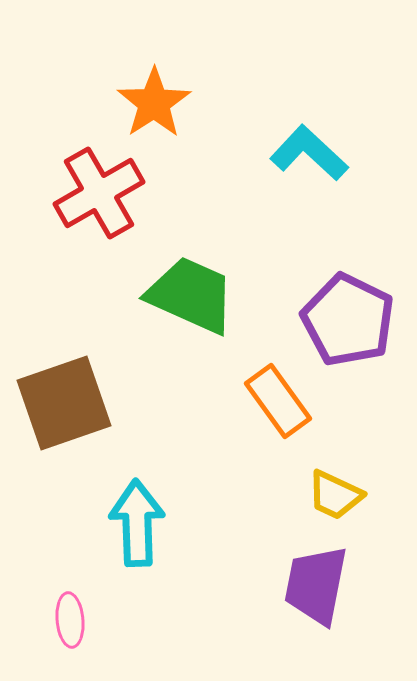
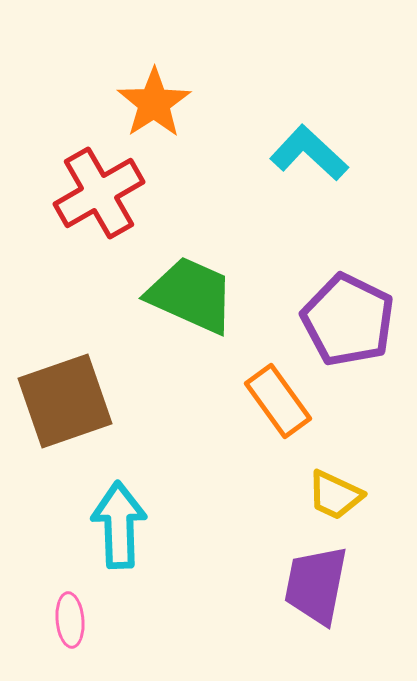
brown square: moved 1 px right, 2 px up
cyan arrow: moved 18 px left, 2 px down
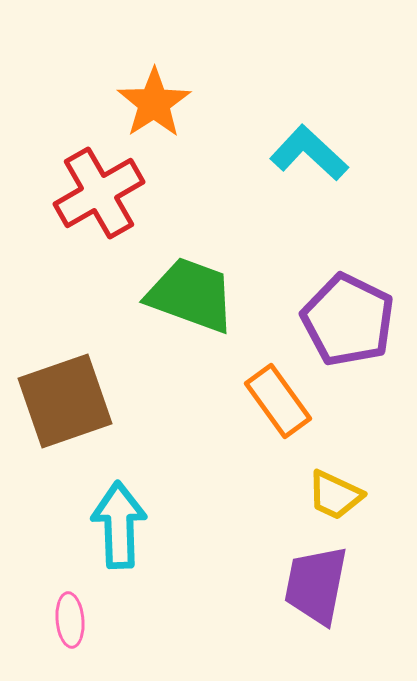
green trapezoid: rotated 4 degrees counterclockwise
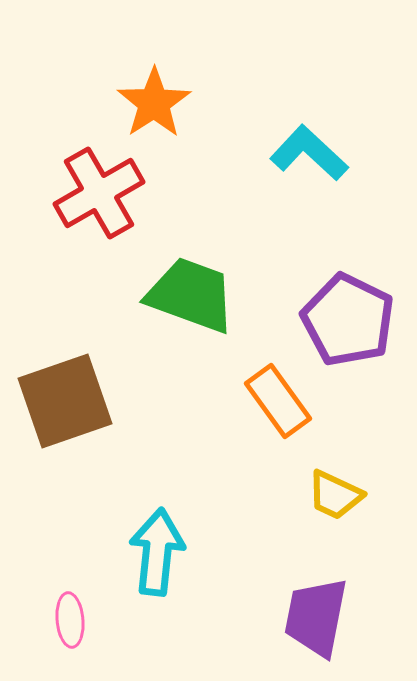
cyan arrow: moved 38 px right, 27 px down; rotated 8 degrees clockwise
purple trapezoid: moved 32 px down
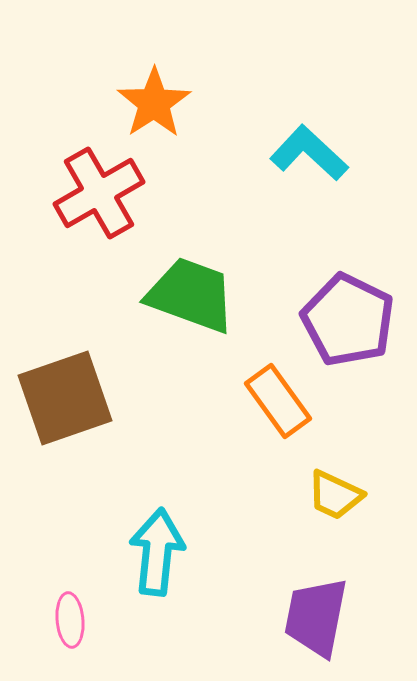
brown square: moved 3 px up
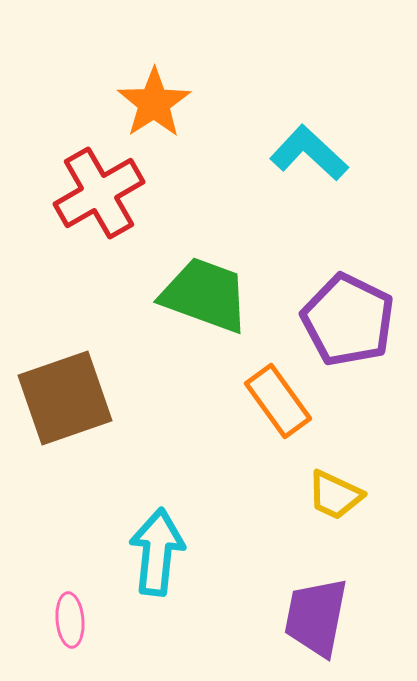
green trapezoid: moved 14 px right
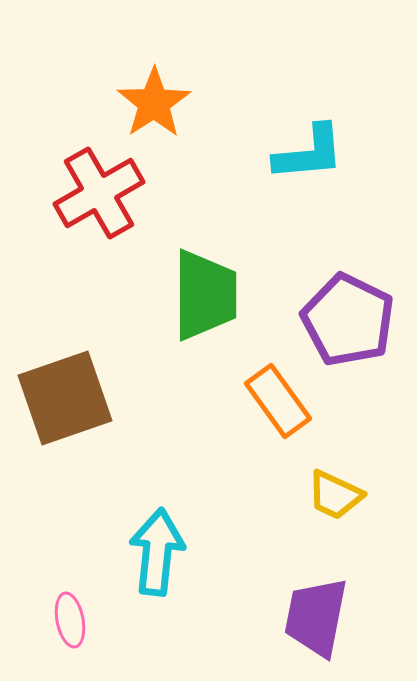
cyan L-shape: rotated 132 degrees clockwise
green trapezoid: rotated 70 degrees clockwise
pink ellipse: rotated 6 degrees counterclockwise
